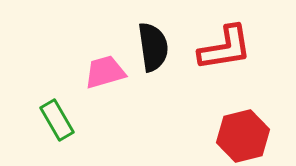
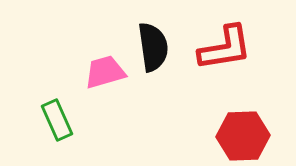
green rectangle: rotated 6 degrees clockwise
red hexagon: rotated 12 degrees clockwise
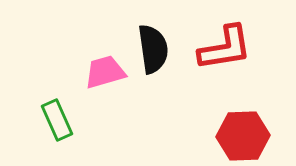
black semicircle: moved 2 px down
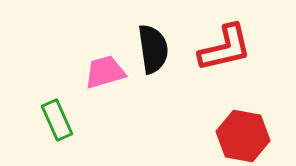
red L-shape: rotated 4 degrees counterclockwise
red hexagon: rotated 12 degrees clockwise
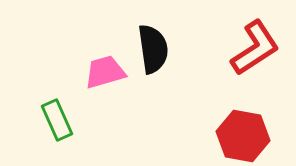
red L-shape: moved 30 px right; rotated 20 degrees counterclockwise
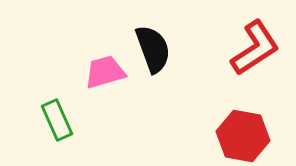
black semicircle: rotated 12 degrees counterclockwise
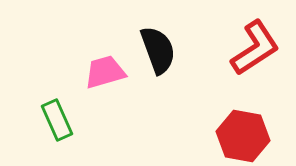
black semicircle: moved 5 px right, 1 px down
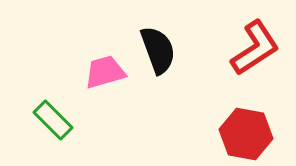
green rectangle: moved 4 px left; rotated 21 degrees counterclockwise
red hexagon: moved 3 px right, 2 px up
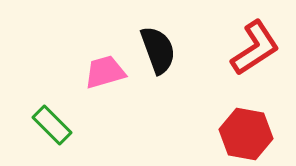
green rectangle: moved 1 px left, 5 px down
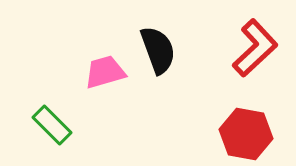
red L-shape: rotated 10 degrees counterclockwise
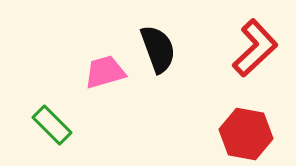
black semicircle: moved 1 px up
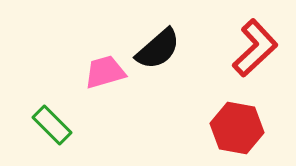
black semicircle: rotated 69 degrees clockwise
red hexagon: moved 9 px left, 6 px up
